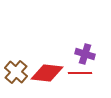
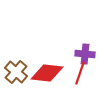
purple cross: rotated 12 degrees counterclockwise
red line: rotated 70 degrees counterclockwise
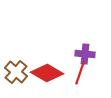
red diamond: rotated 24 degrees clockwise
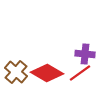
red line: rotated 35 degrees clockwise
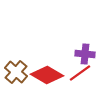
red diamond: moved 2 px down
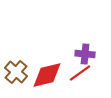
red diamond: rotated 44 degrees counterclockwise
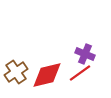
purple cross: rotated 18 degrees clockwise
brown cross: rotated 15 degrees clockwise
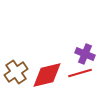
red line: rotated 20 degrees clockwise
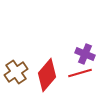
red diamond: rotated 36 degrees counterclockwise
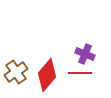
red line: rotated 15 degrees clockwise
